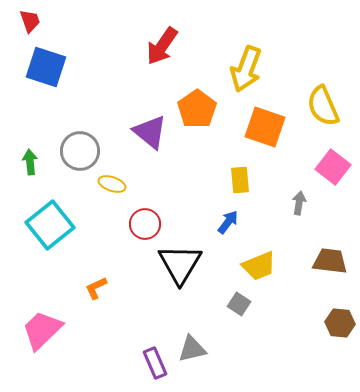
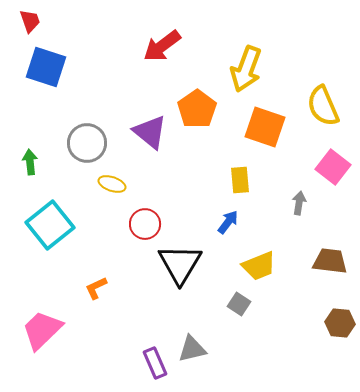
red arrow: rotated 18 degrees clockwise
gray circle: moved 7 px right, 8 px up
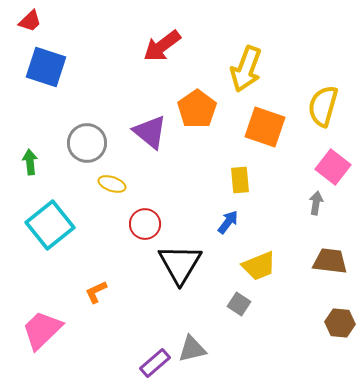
red trapezoid: rotated 65 degrees clockwise
yellow semicircle: rotated 39 degrees clockwise
gray arrow: moved 17 px right
orange L-shape: moved 4 px down
purple rectangle: rotated 72 degrees clockwise
